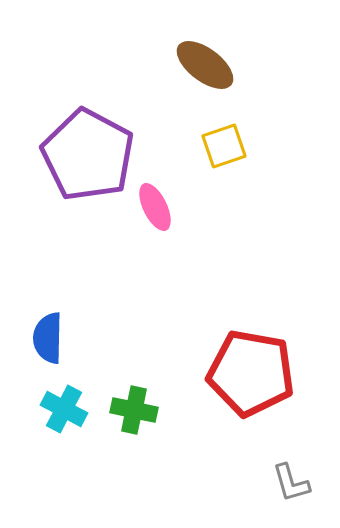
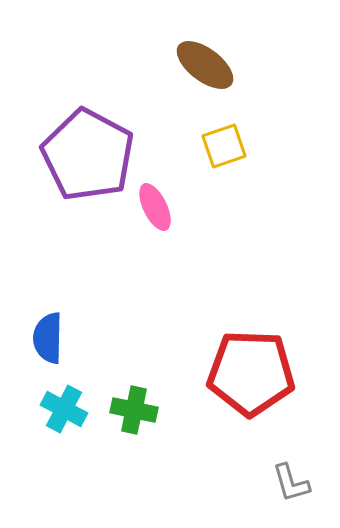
red pentagon: rotated 8 degrees counterclockwise
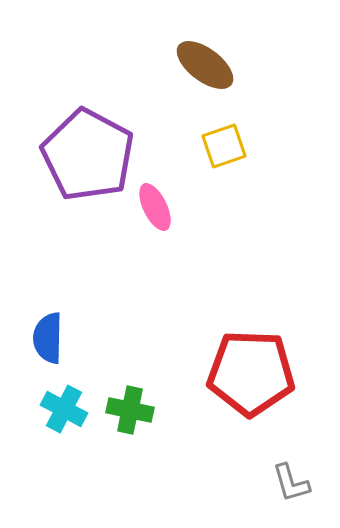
green cross: moved 4 px left
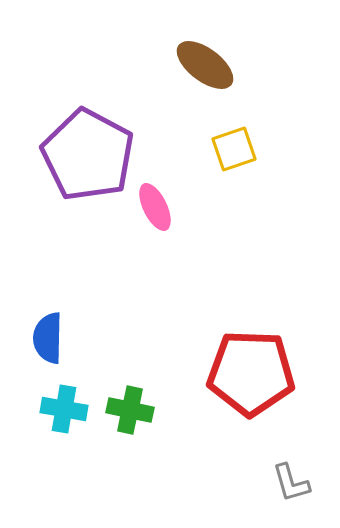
yellow square: moved 10 px right, 3 px down
cyan cross: rotated 18 degrees counterclockwise
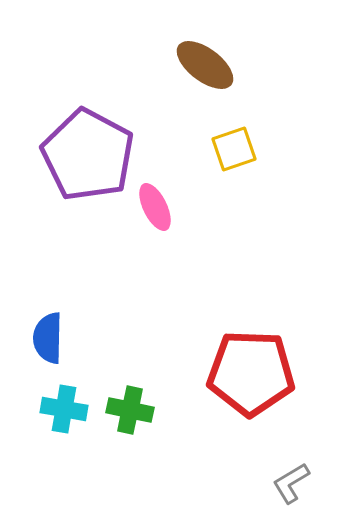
gray L-shape: rotated 75 degrees clockwise
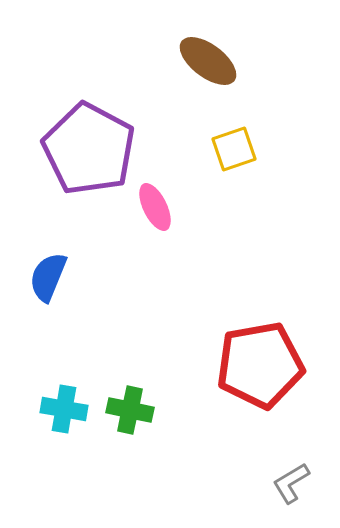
brown ellipse: moved 3 px right, 4 px up
purple pentagon: moved 1 px right, 6 px up
blue semicircle: moved 61 px up; rotated 21 degrees clockwise
red pentagon: moved 9 px right, 8 px up; rotated 12 degrees counterclockwise
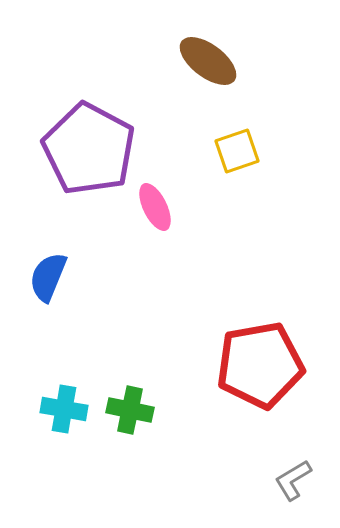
yellow square: moved 3 px right, 2 px down
gray L-shape: moved 2 px right, 3 px up
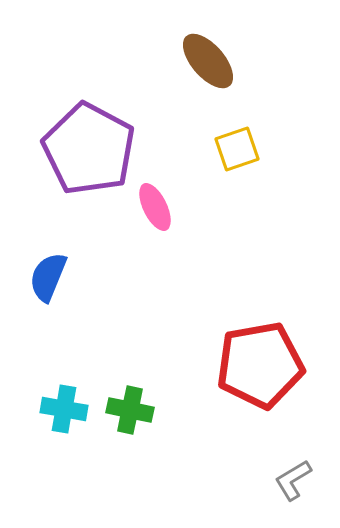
brown ellipse: rotated 12 degrees clockwise
yellow square: moved 2 px up
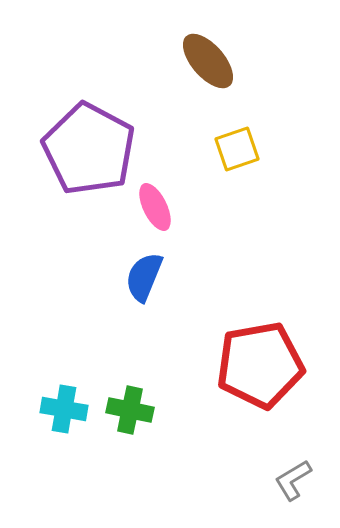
blue semicircle: moved 96 px right
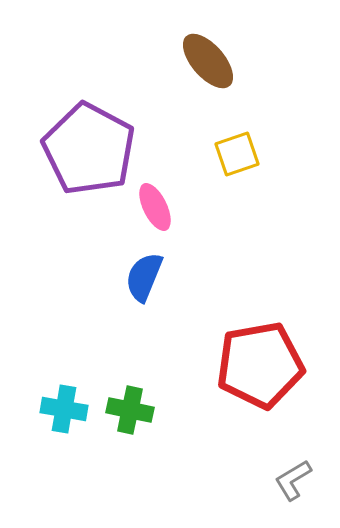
yellow square: moved 5 px down
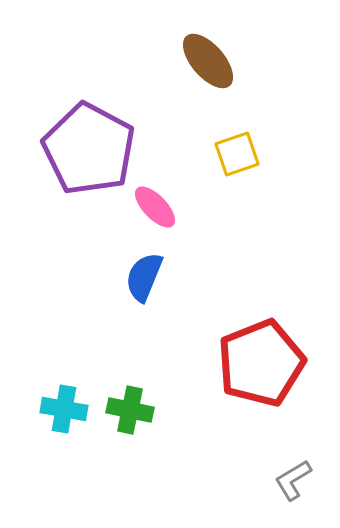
pink ellipse: rotated 18 degrees counterclockwise
red pentagon: moved 1 px right, 2 px up; rotated 12 degrees counterclockwise
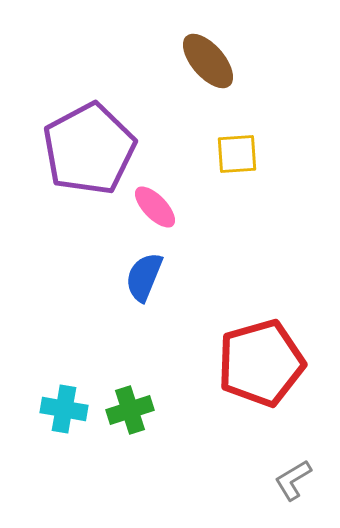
purple pentagon: rotated 16 degrees clockwise
yellow square: rotated 15 degrees clockwise
red pentagon: rotated 6 degrees clockwise
green cross: rotated 30 degrees counterclockwise
